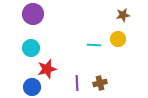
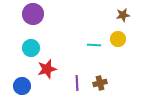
blue circle: moved 10 px left, 1 px up
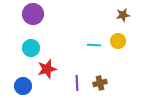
yellow circle: moved 2 px down
blue circle: moved 1 px right
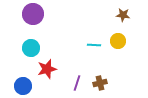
brown star: rotated 16 degrees clockwise
purple line: rotated 21 degrees clockwise
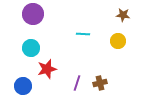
cyan line: moved 11 px left, 11 px up
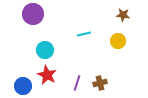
cyan line: moved 1 px right; rotated 16 degrees counterclockwise
cyan circle: moved 14 px right, 2 px down
red star: moved 6 px down; rotated 30 degrees counterclockwise
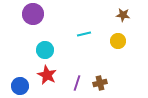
blue circle: moved 3 px left
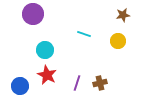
brown star: rotated 16 degrees counterclockwise
cyan line: rotated 32 degrees clockwise
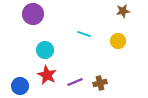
brown star: moved 4 px up
purple line: moved 2 px left, 1 px up; rotated 49 degrees clockwise
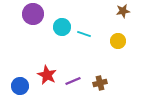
cyan circle: moved 17 px right, 23 px up
purple line: moved 2 px left, 1 px up
